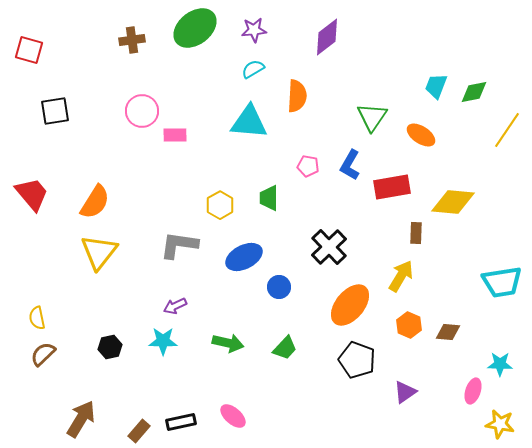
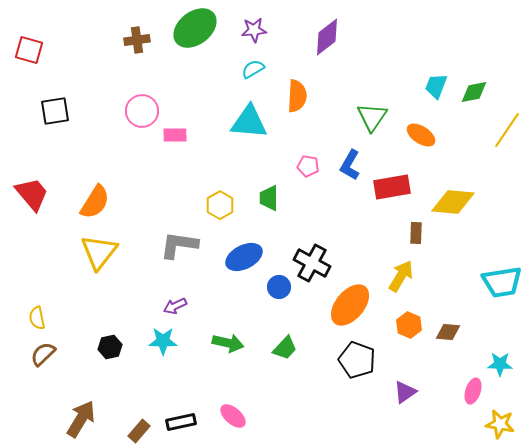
brown cross at (132, 40): moved 5 px right
black cross at (329, 247): moved 17 px left, 16 px down; rotated 18 degrees counterclockwise
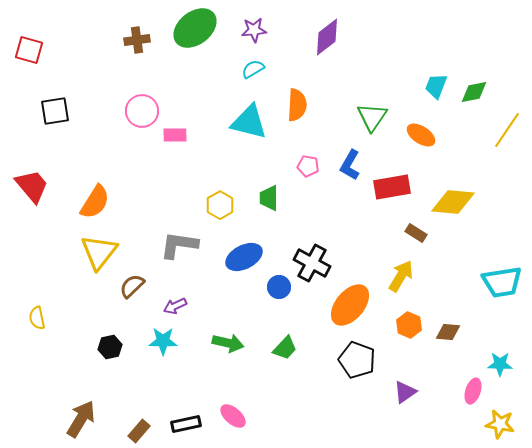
orange semicircle at (297, 96): moved 9 px down
cyan triangle at (249, 122): rotated 9 degrees clockwise
red trapezoid at (32, 194): moved 8 px up
brown rectangle at (416, 233): rotated 60 degrees counterclockwise
brown semicircle at (43, 354): moved 89 px right, 68 px up
black rectangle at (181, 422): moved 5 px right, 2 px down
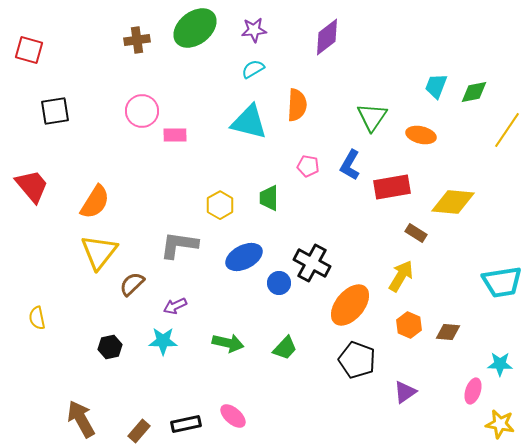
orange ellipse at (421, 135): rotated 20 degrees counterclockwise
brown semicircle at (132, 286): moved 2 px up
blue circle at (279, 287): moved 4 px up
brown arrow at (81, 419): rotated 60 degrees counterclockwise
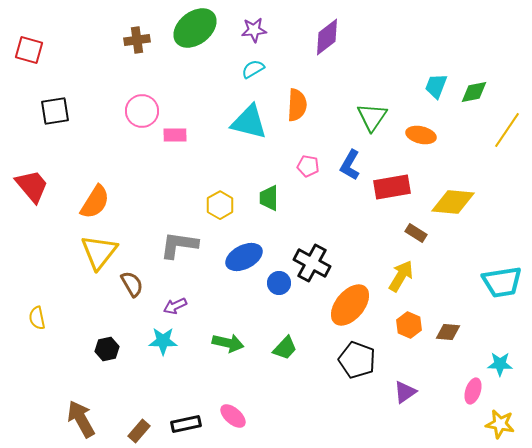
brown semicircle at (132, 284): rotated 104 degrees clockwise
black hexagon at (110, 347): moved 3 px left, 2 px down
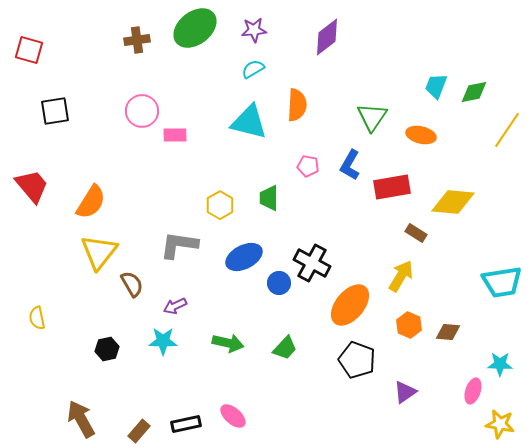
orange semicircle at (95, 202): moved 4 px left
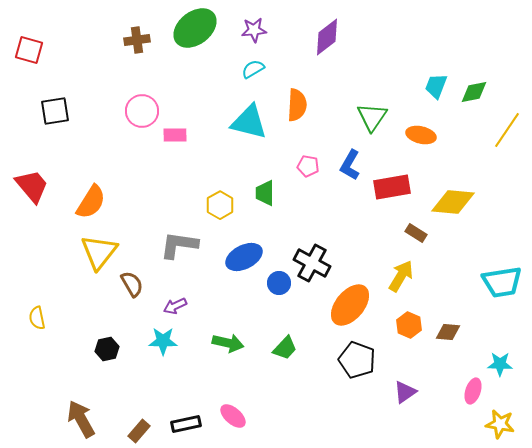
green trapezoid at (269, 198): moved 4 px left, 5 px up
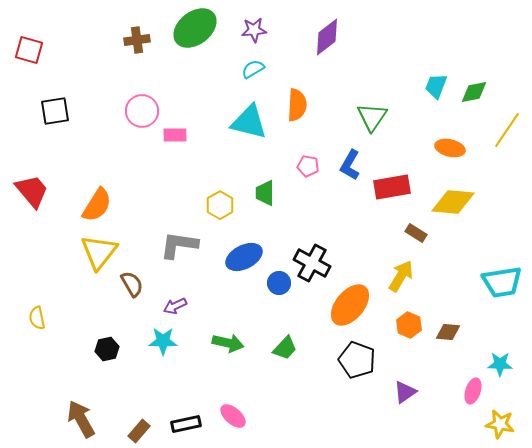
orange ellipse at (421, 135): moved 29 px right, 13 px down
red trapezoid at (32, 186): moved 5 px down
orange semicircle at (91, 202): moved 6 px right, 3 px down
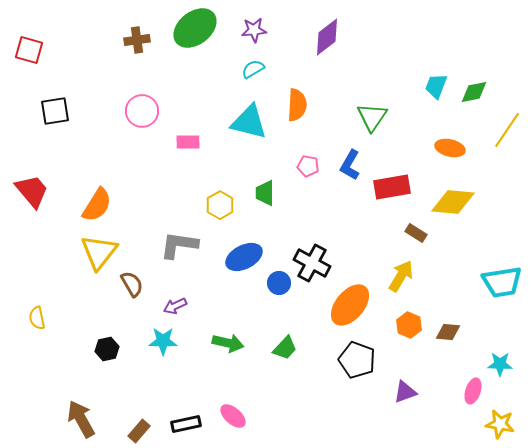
pink rectangle at (175, 135): moved 13 px right, 7 px down
purple triangle at (405, 392): rotated 15 degrees clockwise
